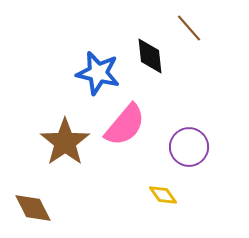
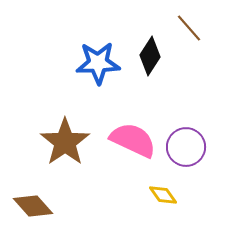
black diamond: rotated 39 degrees clockwise
blue star: moved 10 px up; rotated 15 degrees counterclockwise
pink semicircle: moved 8 px right, 15 px down; rotated 105 degrees counterclockwise
purple circle: moved 3 px left
brown diamond: moved 2 px up; rotated 15 degrees counterclockwise
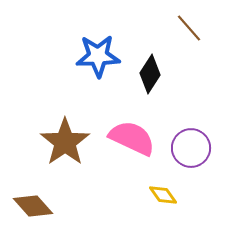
black diamond: moved 18 px down
blue star: moved 7 px up
pink semicircle: moved 1 px left, 2 px up
purple circle: moved 5 px right, 1 px down
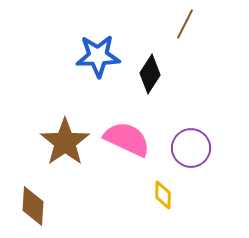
brown line: moved 4 px left, 4 px up; rotated 68 degrees clockwise
pink semicircle: moved 5 px left, 1 px down
yellow diamond: rotated 36 degrees clockwise
brown diamond: rotated 45 degrees clockwise
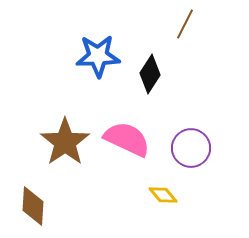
yellow diamond: rotated 40 degrees counterclockwise
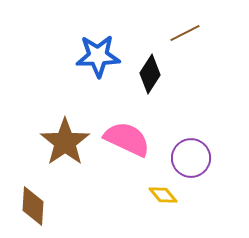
brown line: moved 9 px down; rotated 36 degrees clockwise
purple circle: moved 10 px down
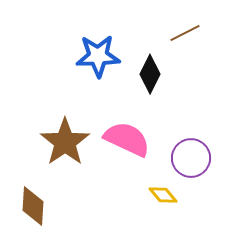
black diamond: rotated 6 degrees counterclockwise
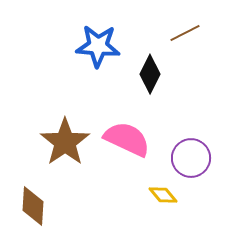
blue star: moved 10 px up; rotated 6 degrees clockwise
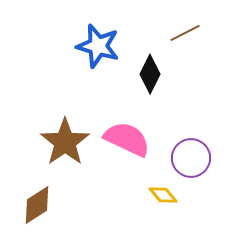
blue star: rotated 12 degrees clockwise
brown diamond: moved 4 px right, 1 px up; rotated 54 degrees clockwise
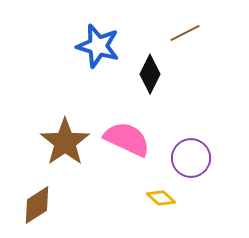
yellow diamond: moved 2 px left, 3 px down; rotated 8 degrees counterclockwise
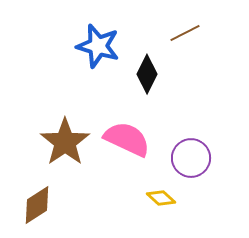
black diamond: moved 3 px left
